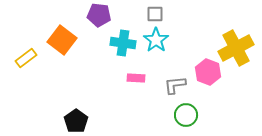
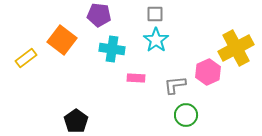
cyan cross: moved 11 px left, 6 px down
pink hexagon: rotated 15 degrees clockwise
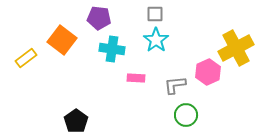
purple pentagon: moved 3 px down
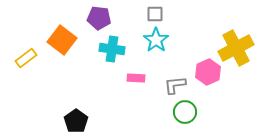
green circle: moved 1 px left, 3 px up
